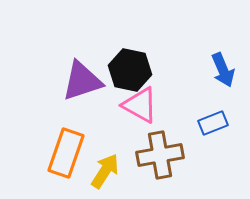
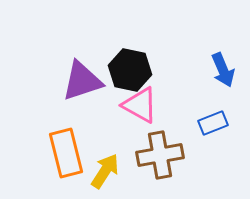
orange rectangle: rotated 33 degrees counterclockwise
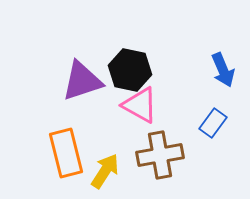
blue rectangle: rotated 32 degrees counterclockwise
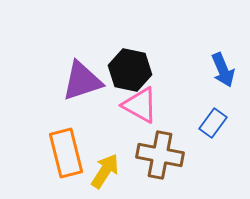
brown cross: rotated 21 degrees clockwise
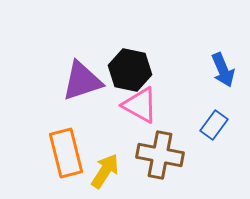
blue rectangle: moved 1 px right, 2 px down
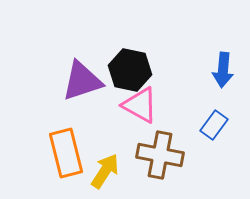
blue arrow: rotated 28 degrees clockwise
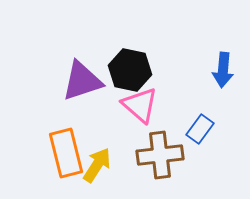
pink triangle: rotated 12 degrees clockwise
blue rectangle: moved 14 px left, 4 px down
brown cross: rotated 18 degrees counterclockwise
yellow arrow: moved 8 px left, 6 px up
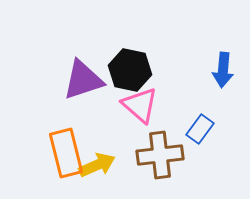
purple triangle: moved 1 px right, 1 px up
yellow arrow: rotated 33 degrees clockwise
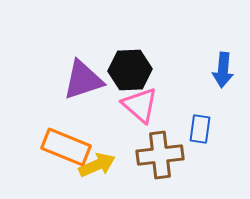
black hexagon: rotated 15 degrees counterclockwise
blue rectangle: rotated 28 degrees counterclockwise
orange rectangle: moved 6 px up; rotated 54 degrees counterclockwise
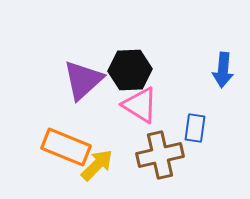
purple triangle: rotated 24 degrees counterclockwise
pink triangle: rotated 9 degrees counterclockwise
blue rectangle: moved 5 px left, 1 px up
brown cross: rotated 6 degrees counterclockwise
yellow arrow: rotated 21 degrees counterclockwise
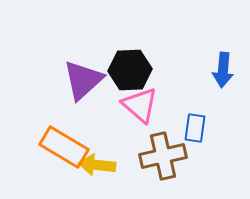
pink triangle: rotated 9 degrees clockwise
orange rectangle: moved 2 px left; rotated 9 degrees clockwise
brown cross: moved 3 px right, 1 px down
yellow arrow: rotated 129 degrees counterclockwise
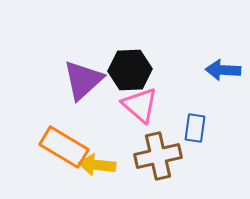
blue arrow: rotated 88 degrees clockwise
brown cross: moved 5 px left
